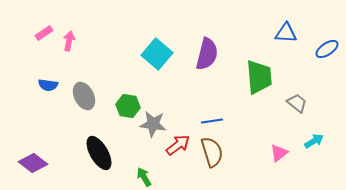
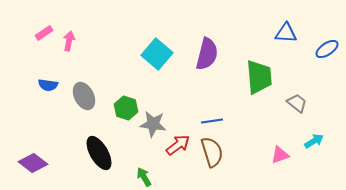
green hexagon: moved 2 px left, 2 px down; rotated 10 degrees clockwise
pink triangle: moved 1 px right, 2 px down; rotated 18 degrees clockwise
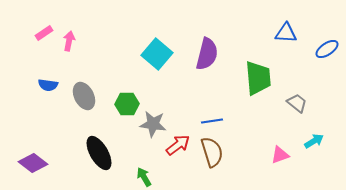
green trapezoid: moved 1 px left, 1 px down
green hexagon: moved 1 px right, 4 px up; rotated 20 degrees counterclockwise
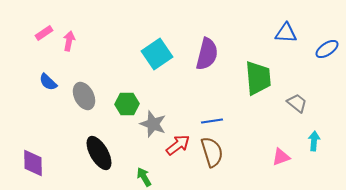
cyan square: rotated 16 degrees clockwise
blue semicircle: moved 3 px up; rotated 36 degrees clockwise
gray star: rotated 12 degrees clockwise
cyan arrow: rotated 54 degrees counterclockwise
pink triangle: moved 1 px right, 2 px down
purple diamond: rotated 52 degrees clockwise
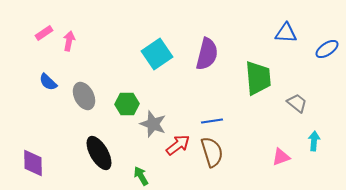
green arrow: moved 3 px left, 1 px up
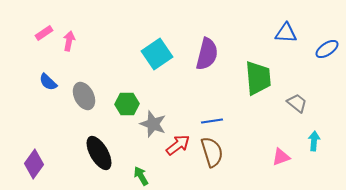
purple diamond: moved 1 px right, 1 px down; rotated 36 degrees clockwise
